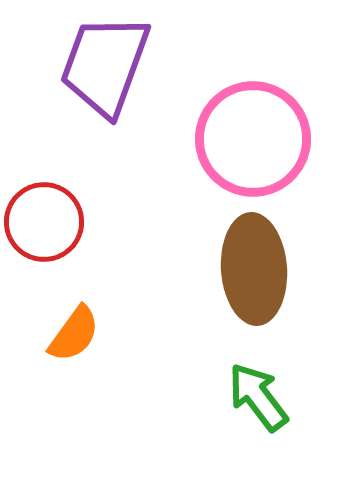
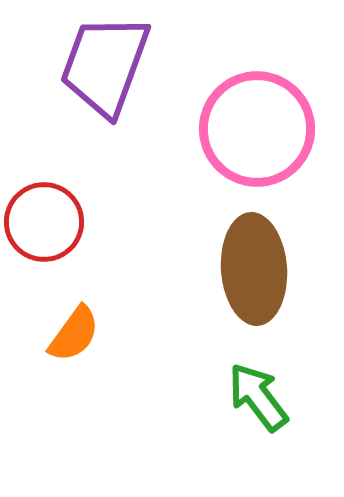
pink circle: moved 4 px right, 10 px up
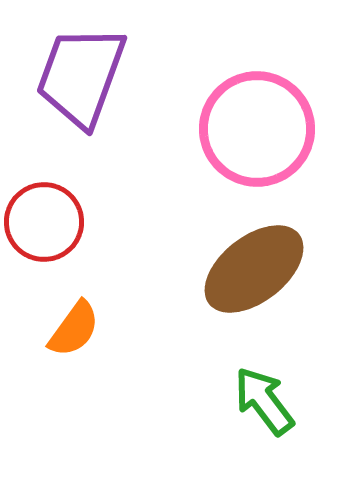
purple trapezoid: moved 24 px left, 11 px down
brown ellipse: rotated 56 degrees clockwise
orange semicircle: moved 5 px up
green arrow: moved 6 px right, 4 px down
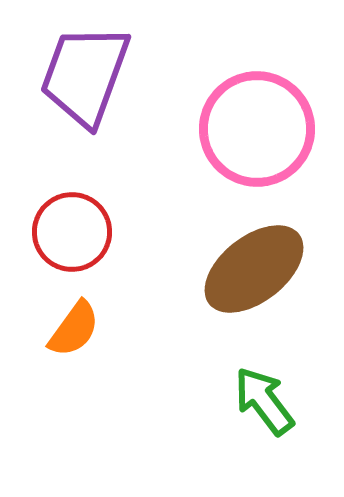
purple trapezoid: moved 4 px right, 1 px up
red circle: moved 28 px right, 10 px down
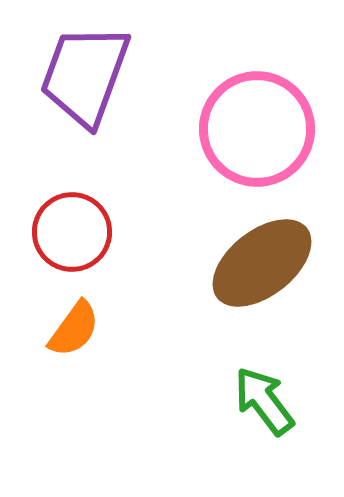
brown ellipse: moved 8 px right, 6 px up
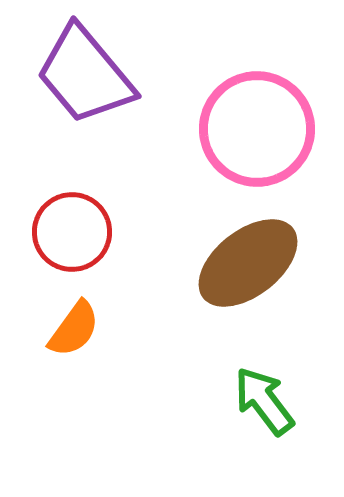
purple trapezoid: rotated 60 degrees counterclockwise
brown ellipse: moved 14 px left
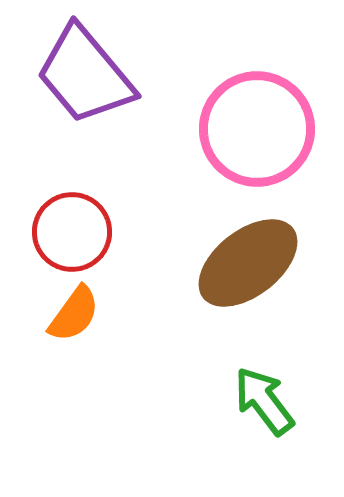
orange semicircle: moved 15 px up
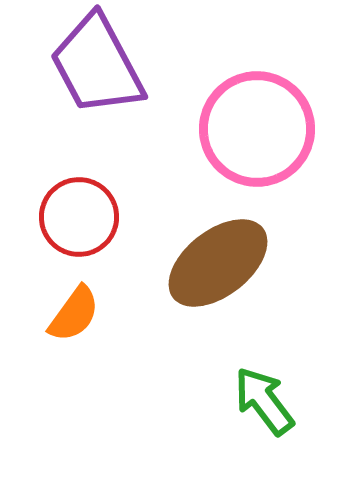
purple trapezoid: moved 12 px right, 10 px up; rotated 12 degrees clockwise
red circle: moved 7 px right, 15 px up
brown ellipse: moved 30 px left
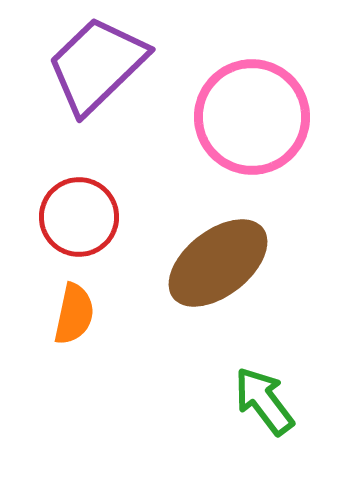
purple trapezoid: rotated 74 degrees clockwise
pink circle: moved 5 px left, 12 px up
orange semicircle: rotated 24 degrees counterclockwise
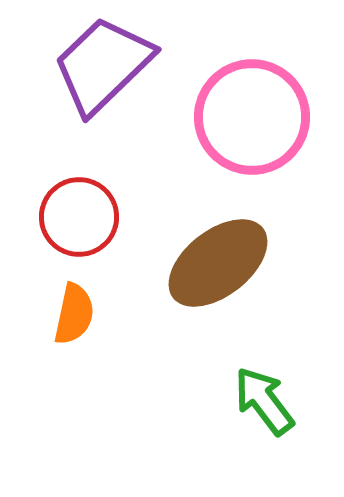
purple trapezoid: moved 6 px right
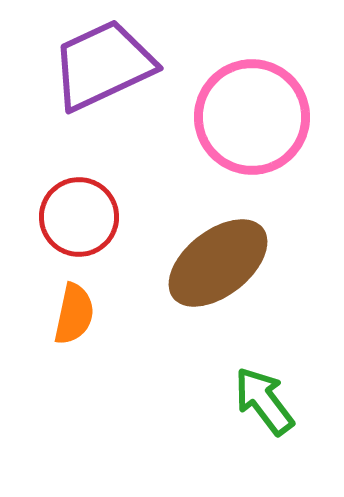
purple trapezoid: rotated 19 degrees clockwise
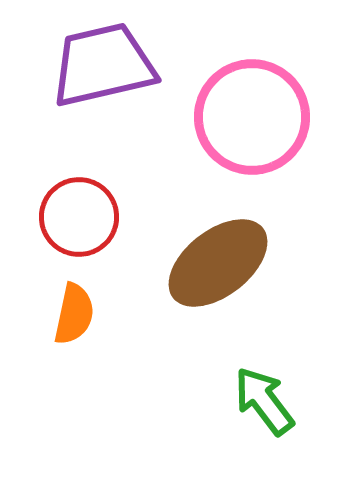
purple trapezoid: rotated 12 degrees clockwise
